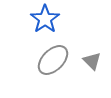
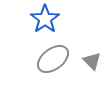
gray ellipse: moved 1 px up; rotated 8 degrees clockwise
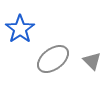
blue star: moved 25 px left, 10 px down
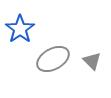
gray ellipse: rotated 8 degrees clockwise
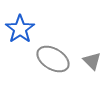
gray ellipse: rotated 60 degrees clockwise
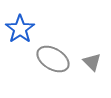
gray triangle: moved 1 px down
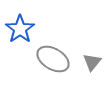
gray triangle: rotated 24 degrees clockwise
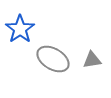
gray triangle: moved 2 px up; rotated 42 degrees clockwise
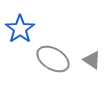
gray triangle: rotated 42 degrees clockwise
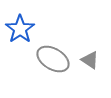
gray triangle: moved 2 px left
